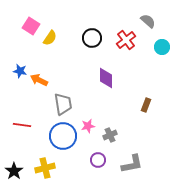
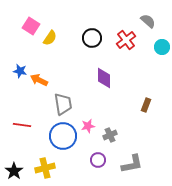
purple diamond: moved 2 px left
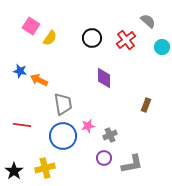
purple circle: moved 6 px right, 2 px up
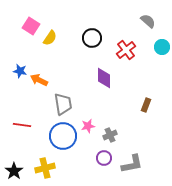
red cross: moved 10 px down
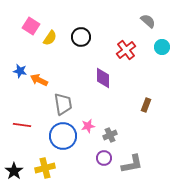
black circle: moved 11 px left, 1 px up
purple diamond: moved 1 px left
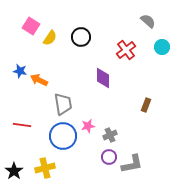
purple circle: moved 5 px right, 1 px up
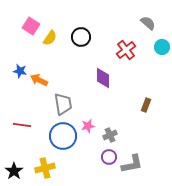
gray semicircle: moved 2 px down
